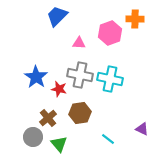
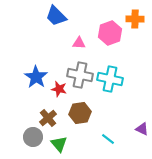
blue trapezoid: moved 1 px left; rotated 90 degrees counterclockwise
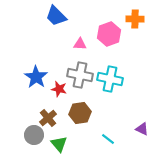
pink hexagon: moved 1 px left, 1 px down
pink triangle: moved 1 px right, 1 px down
gray circle: moved 1 px right, 2 px up
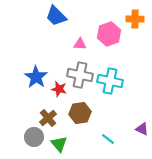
cyan cross: moved 2 px down
gray circle: moved 2 px down
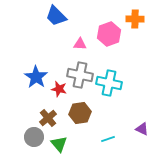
cyan cross: moved 1 px left, 2 px down
cyan line: rotated 56 degrees counterclockwise
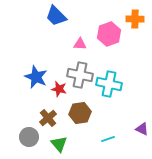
blue star: rotated 10 degrees counterclockwise
cyan cross: moved 1 px down
gray circle: moved 5 px left
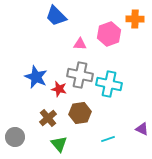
gray circle: moved 14 px left
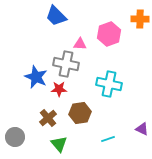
orange cross: moved 5 px right
gray cross: moved 14 px left, 11 px up
red star: rotated 14 degrees counterclockwise
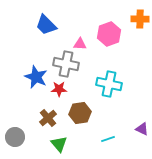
blue trapezoid: moved 10 px left, 9 px down
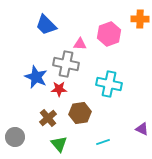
cyan line: moved 5 px left, 3 px down
